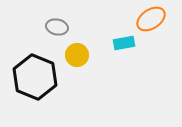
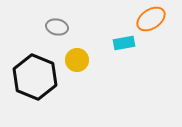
yellow circle: moved 5 px down
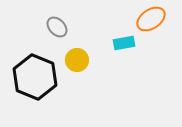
gray ellipse: rotated 35 degrees clockwise
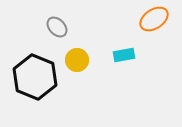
orange ellipse: moved 3 px right
cyan rectangle: moved 12 px down
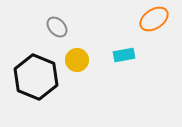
black hexagon: moved 1 px right
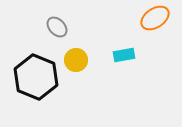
orange ellipse: moved 1 px right, 1 px up
yellow circle: moved 1 px left
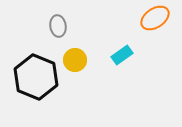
gray ellipse: moved 1 px right, 1 px up; rotated 35 degrees clockwise
cyan rectangle: moved 2 px left; rotated 25 degrees counterclockwise
yellow circle: moved 1 px left
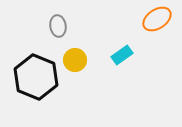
orange ellipse: moved 2 px right, 1 px down
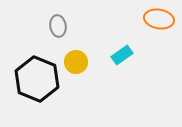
orange ellipse: moved 2 px right; rotated 44 degrees clockwise
yellow circle: moved 1 px right, 2 px down
black hexagon: moved 1 px right, 2 px down
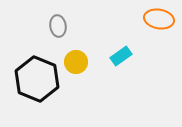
cyan rectangle: moved 1 px left, 1 px down
